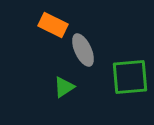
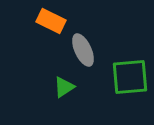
orange rectangle: moved 2 px left, 4 px up
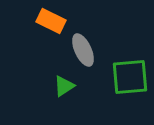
green triangle: moved 1 px up
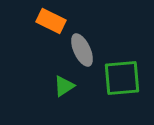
gray ellipse: moved 1 px left
green square: moved 8 px left, 1 px down
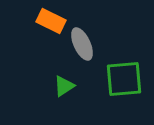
gray ellipse: moved 6 px up
green square: moved 2 px right, 1 px down
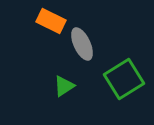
green square: rotated 27 degrees counterclockwise
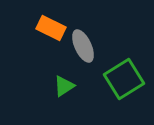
orange rectangle: moved 7 px down
gray ellipse: moved 1 px right, 2 px down
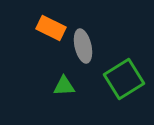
gray ellipse: rotated 12 degrees clockwise
green triangle: rotated 30 degrees clockwise
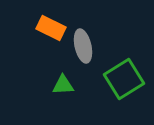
green triangle: moved 1 px left, 1 px up
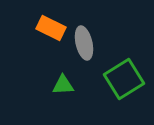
gray ellipse: moved 1 px right, 3 px up
